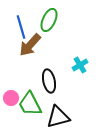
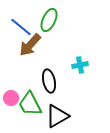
blue line: rotated 35 degrees counterclockwise
cyan cross: rotated 21 degrees clockwise
black triangle: moved 1 px left, 1 px up; rotated 15 degrees counterclockwise
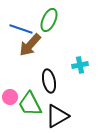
blue line: moved 2 px down; rotated 20 degrees counterclockwise
pink circle: moved 1 px left, 1 px up
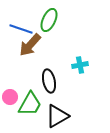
green trapezoid: rotated 124 degrees counterclockwise
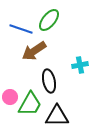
green ellipse: rotated 15 degrees clockwise
brown arrow: moved 4 px right, 6 px down; rotated 15 degrees clockwise
black triangle: rotated 30 degrees clockwise
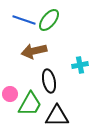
blue line: moved 3 px right, 9 px up
brown arrow: rotated 20 degrees clockwise
pink circle: moved 3 px up
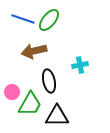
blue line: moved 1 px left, 1 px up
pink circle: moved 2 px right, 2 px up
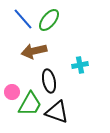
blue line: rotated 30 degrees clockwise
black triangle: moved 4 px up; rotated 20 degrees clockwise
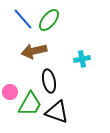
cyan cross: moved 2 px right, 6 px up
pink circle: moved 2 px left
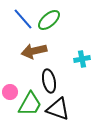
green ellipse: rotated 10 degrees clockwise
black triangle: moved 1 px right, 3 px up
